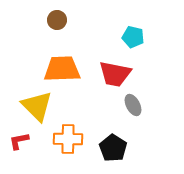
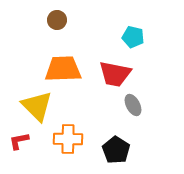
orange trapezoid: moved 1 px right
black pentagon: moved 3 px right, 2 px down
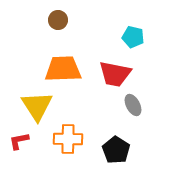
brown circle: moved 1 px right
yellow triangle: rotated 12 degrees clockwise
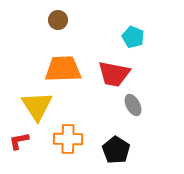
cyan pentagon: rotated 10 degrees clockwise
red trapezoid: moved 1 px left
